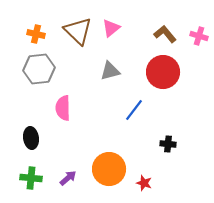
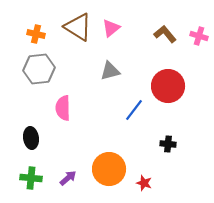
brown triangle: moved 4 px up; rotated 12 degrees counterclockwise
red circle: moved 5 px right, 14 px down
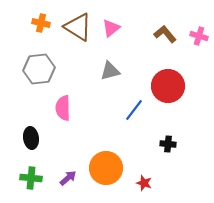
orange cross: moved 5 px right, 11 px up
orange circle: moved 3 px left, 1 px up
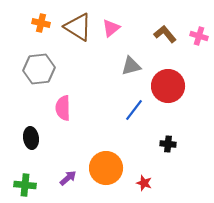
gray triangle: moved 21 px right, 5 px up
green cross: moved 6 px left, 7 px down
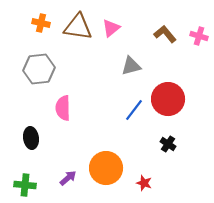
brown triangle: rotated 24 degrees counterclockwise
red circle: moved 13 px down
black cross: rotated 28 degrees clockwise
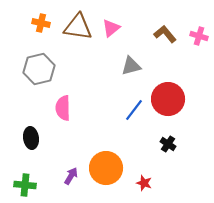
gray hexagon: rotated 8 degrees counterclockwise
purple arrow: moved 3 px right, 2 px up; rotated 18 degrees counterclockwise
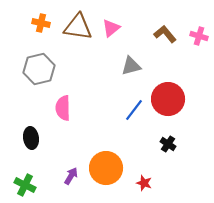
green cross: rotated 20 degrees clockwise
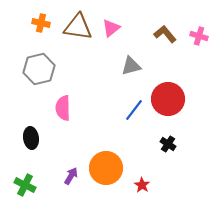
red star: moved 2 px left, 2 px down; rotated 14 degrees clockwise
